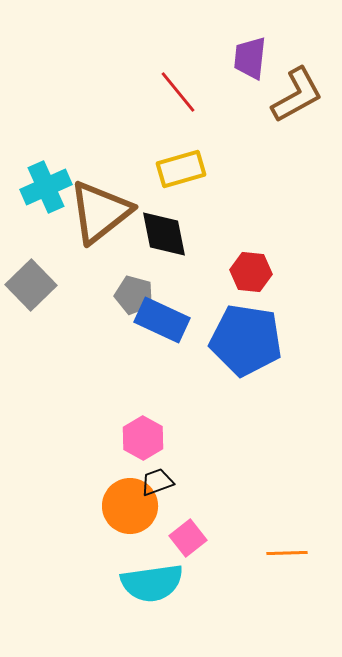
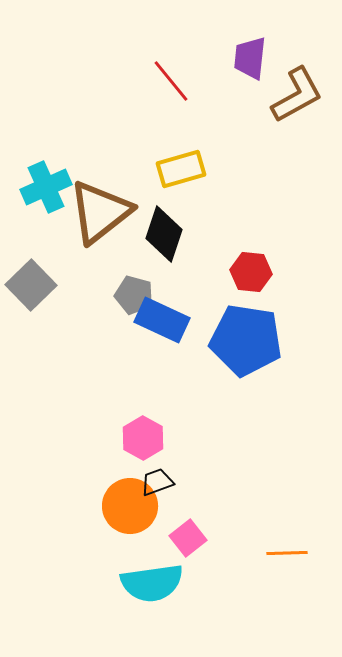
red line: moved 7 px left, 11 px up
black diamond: rotated 30 degrees clockwise
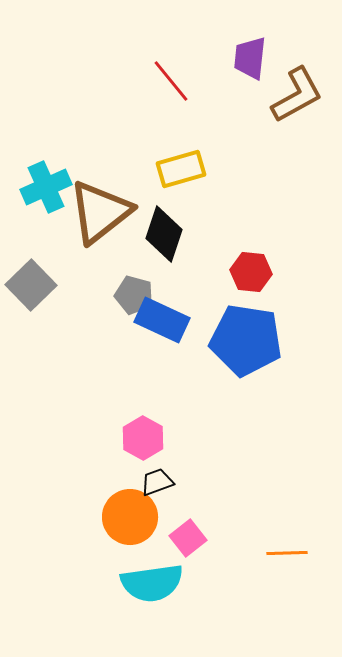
orange circle: moved 11 px down
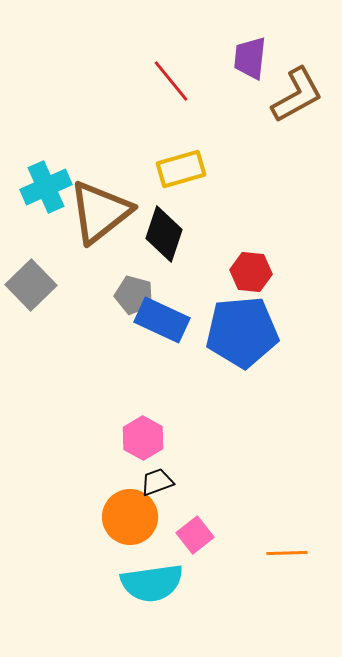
blue pentagon: moved 4 px left, 8 px up; rotated 14 degrees counterclockwise
pink square: moved 7 px right, 3 px up
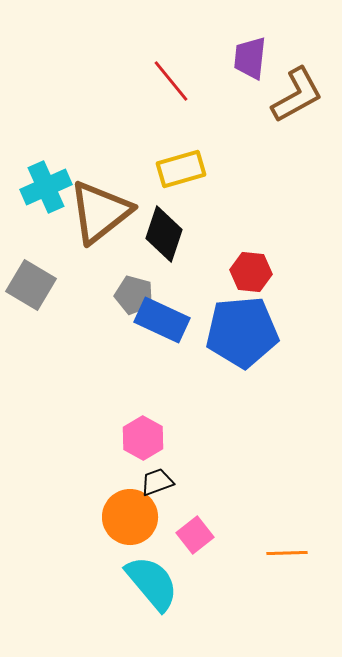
gray square: rotated 15 degrees counterclockwise
cyan semicircle: rotated 122 degrees counterclockwise
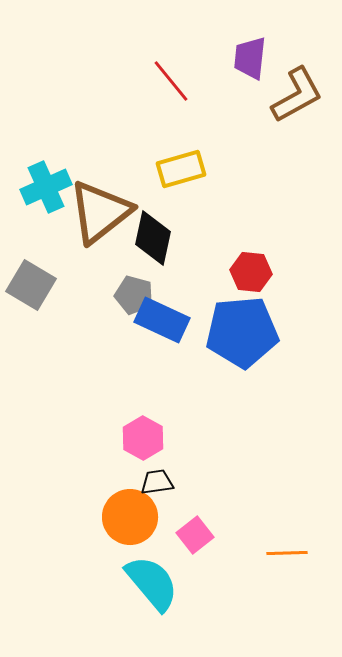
black diamond: moved 11 px left, 4 px down; rotated 6 degrees counterclockwise
black trapezoid: rotated 12 degrees clockwise
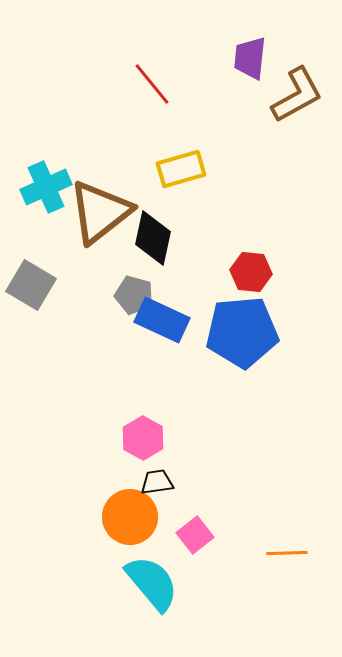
red line: moved 19 px left, 3 px down
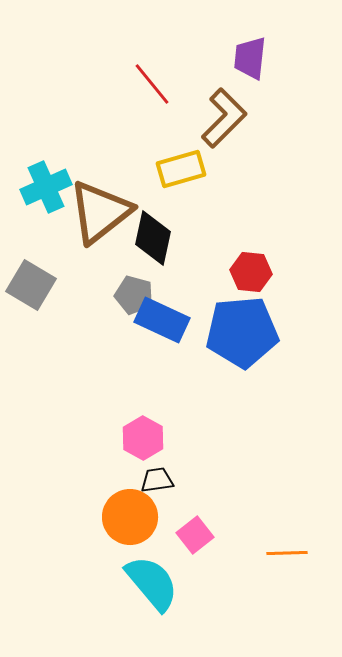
brown L-shape: moved 73 px left, 23 px down; rotated 16 degrees counterclockwise
black trapezoid: moved 2 px up
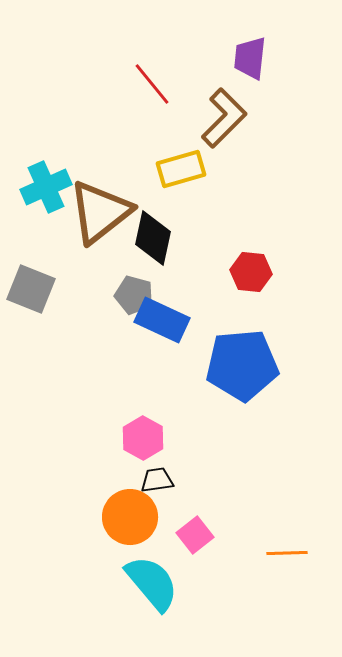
gray square: moved 4 px down; rotated 9 degrees counterclockwise
blue pentagon: moved 33 px down
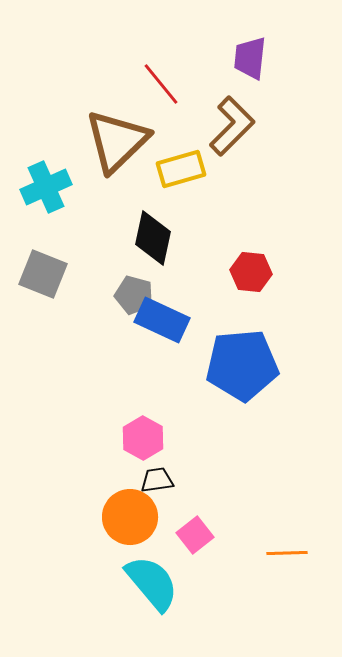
red line: moved 9 px right
brown L-shape: moved 8 px right, 8 px down
brown triangle: moved 17 px right, 71 px up; rotated 6 degrees counterclockwise
gray square: moved 12 px right, 15 px up
